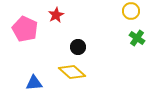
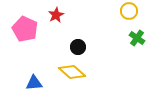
yellow circle: moved 2 px left
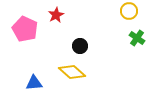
black circle: moved 2 px right, 1 px up
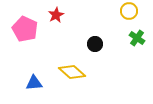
black circle: moved 15 px right, 2 px up
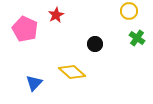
blue triangle: rotated 42 degrees counterclockwise
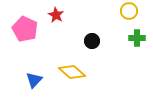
red star: rotated 14 degrees counterclockwise
green cross: rotated 35 degrees counterclockwise
black circle: moved 3 px left, 3 px up
blue triangle: moved 3 px up
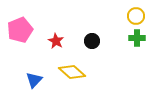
yellow circle: moved 7 px right, 5 px down
red star: moved 26 px down
pink pentagon: moved 5 px left, 1 px down; rotated 25 degrees clockwise
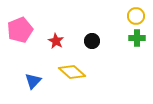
blue triangle: moved 1 px left, 1 px down
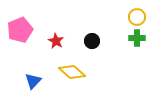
yellow circle: moved 1 px right, 1 px down
